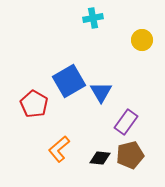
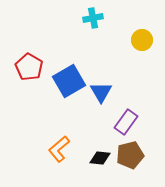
red pentagon: moved 5 px left, 37 px up
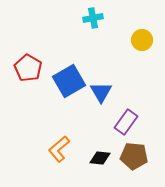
red pentagon: moved 1 px left, 1 px down
brown pentagon: moved 4 px right, 1 px down; rotated 20 degrees clockwise
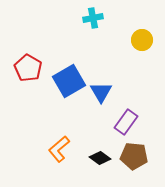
black diamond: rotated 30 degrees clockwise
